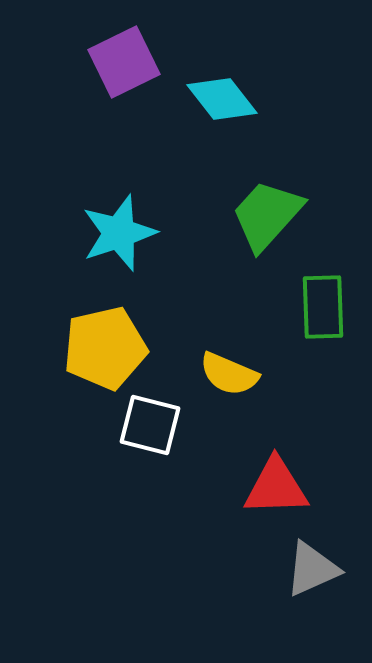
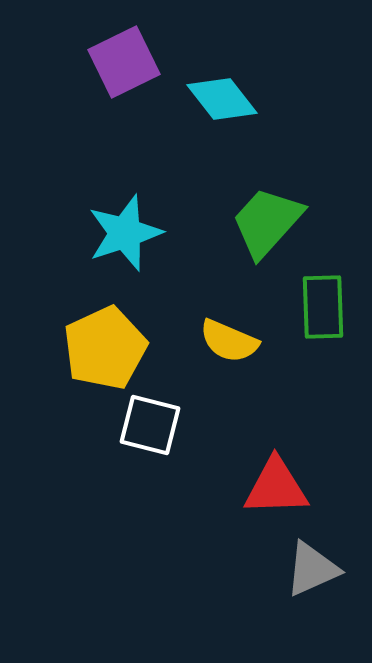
green trapezoid: moved 7 px down
cyan star: moved 6 px right
yellow pentagon: rotated 12 degrees counterclockwise
yellow semicircle: moved 33 px up
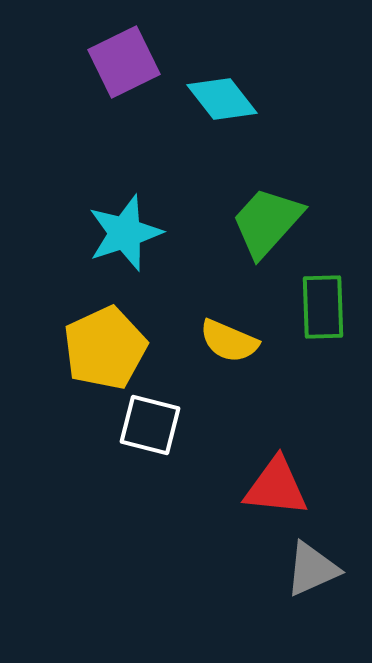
red triangle: rotated 8 degrees clockwise
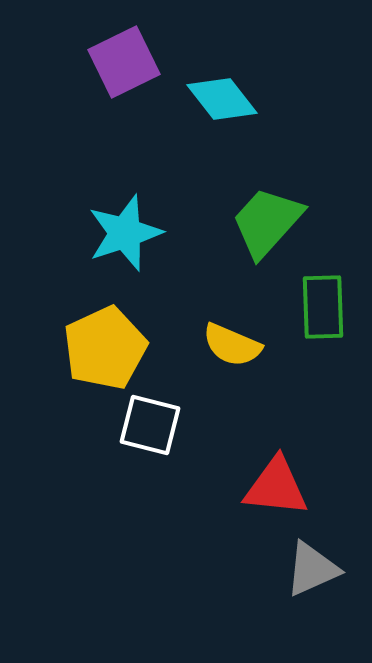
yellow semicircle: moved 3 px right, 4 px down
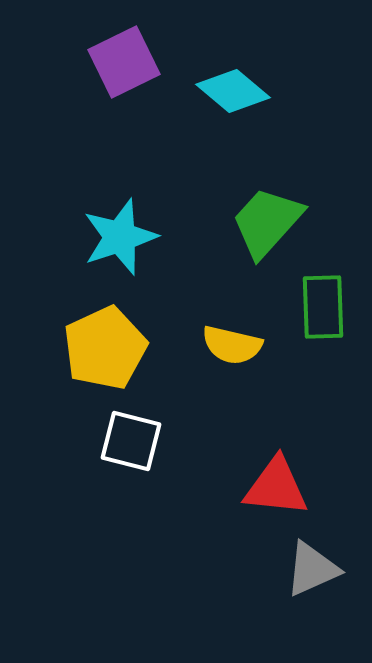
cyan diamond: moved 11 px right, 8 px up; rotated 12 degrees counterclockwise
cyan star: moved 5 px left, 4 px down
yellow semicircle: rotated 10 degrees counterclockwise
white square: moved 19 px left, 16 px down
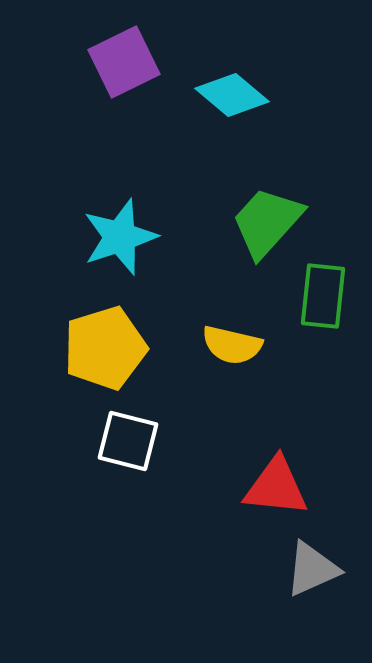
cyan diamond: moved 1 px left, 4 px down
green rectangle: moved 11 px up; rotated 8 degrees clockwise
yellow pentagon: rotated 8 degrees clockwise
white square: moved 3 px left
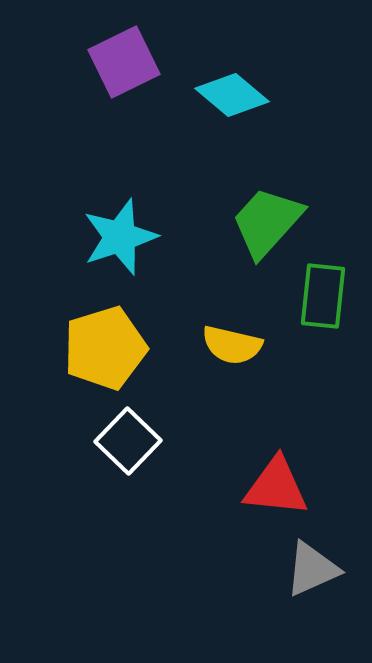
white square: rotated 30 degrees clockwise
